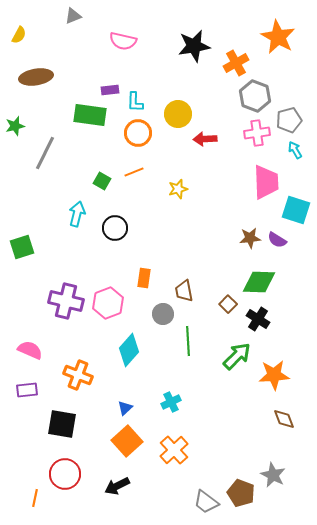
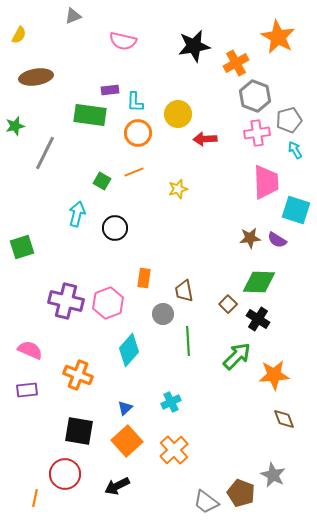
black square at (62, 424): moved 17 px right, 7 px down
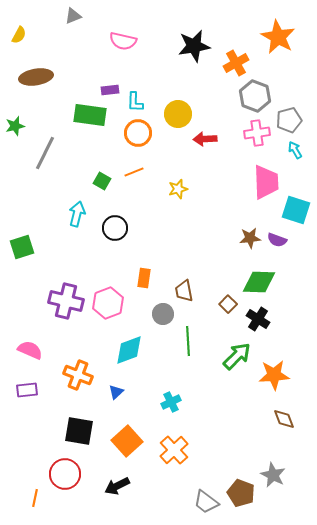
purple semicircle at (277, 240): rotated 12 degrees counterclockwise
cyan diamond at (129, 350): rotated 28 degrees clockwise
blue triangle at (125, 408): moved 9 px left, 16 px up
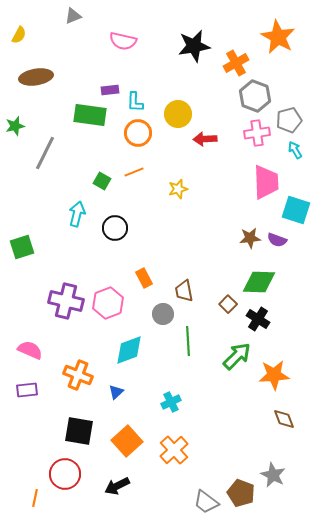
orange rectangle at (144, 278): rotated 36 degrees counterclockwise
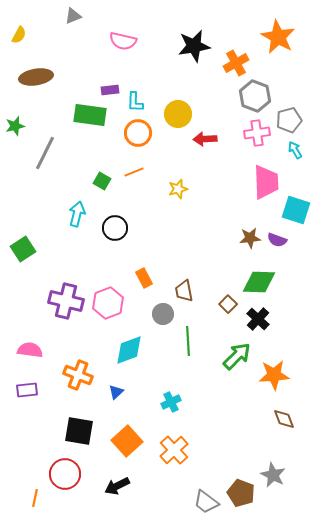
green square at (22, 247): moved 1 px right, 2 px down; rotated 15 degrees counterclockwise
black cross at (258, 319): rotated 10 degrees clockwise
pink semicircle at (30, 350): rotated 15 degrees counterclockwise
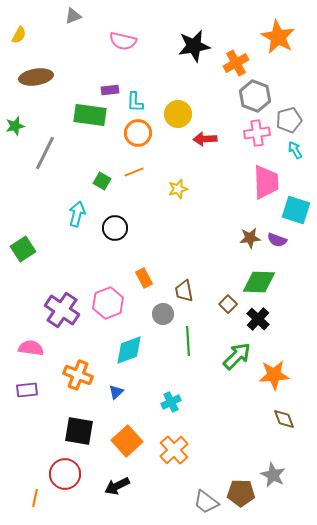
purple cross at (66, 301): moved 4 px left, 9 px down; rotated 20 degrees clockwise
pink semicircle at (30, 350): moved 1 px right, 2 px up
brown pentagon at (241, 493): rotated 20 degrees counterclockwise
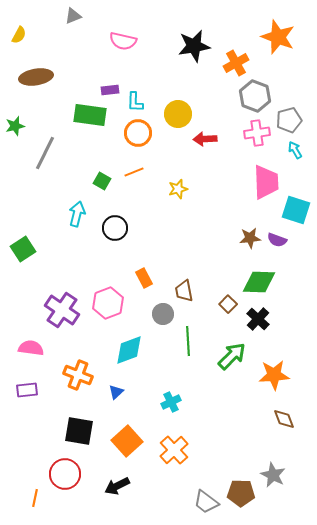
orange star at (278, 37): rotated 8 degrees counterclockwise
green arrow at (237, 356): moved 5 px left
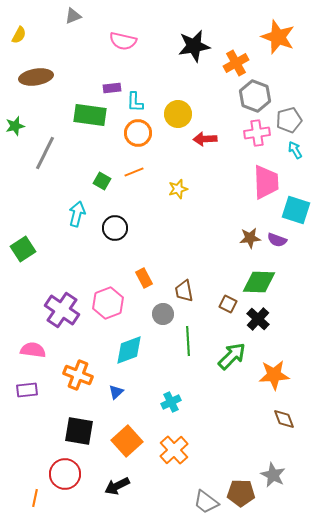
purple rectangle at (110, 90): moved 2 px right, 2 px up
brown square at (228, 304): rotated 18 degrees counterclockwise
pink semicircle at (31, 348): moved 2 px right, 2 px down
